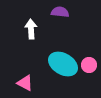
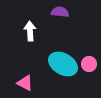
white arrow: moved 1 px left, 2 px down
pink circle: moved 1 px up
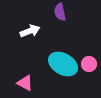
purple semicircle: rotated 108 degrees counterclockwise
white arrow: rotated 72 degrees clockwise
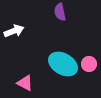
white arrow: moved 16 px left
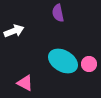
purple semicircle: moved 2 px left, 1 px down
cyan ellipse: moved 3 px up
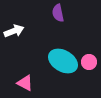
pink circle: moved 2 px up
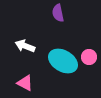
white arrow: moved 11 px right, 15 px down; rotated 138 degrees counterclockwise
pink circle: moved 5 px up
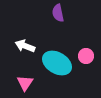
pink circle: moved 3 px left, 1 px up
cyan ellipse: moved 6 px left, 2 px down
pink triangle: rotated 36 degrees clockwise
